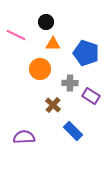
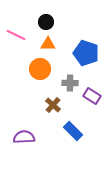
orange triangle: moved 5 px left
purple rectangle: moved 1 px right
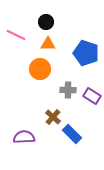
gray cross: moved 2 px left, 7 px down
brown cross: moved 12 px down
blue rectangle: moved 1 px left, 3 px down
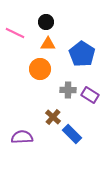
pink line: moved 1 px left, 2 px up
blue pentagon: moved 4 px left, 1 px down; rotated 15 degrees clockwise
purple rectangle: moved 2 px left, 1 px up
purple semicircle: moved 2 px left
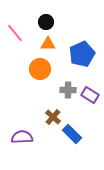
pink line: rotated 24 degrees clockwise
blue pentagon: rotated 15 degrees clockwise
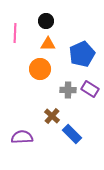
black circle: moved 1 px up
pink line: rotated 42 degrees clockwise
purple rectangle: moved 6 px up
brown cross: moved 1 px left, 1 px up
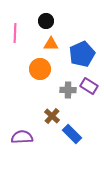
orange triangle: moved 3 px right
purple rectangle: moved 1 px left, 3 px up
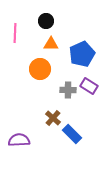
brown cross: moved 1 px right, 2 px down
purple semicircle: moved 3 px left, 3 px down
